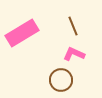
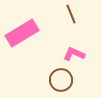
brown line: moved 2 px left, 12 px up
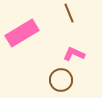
brown line: moved 2 px left, 1 px up
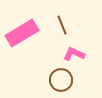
brown line: moved 7 px left, 12 px down
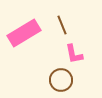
pink rectangle: moved 2 px right
pink L-shape: rotated 125 degrees counterclockwise
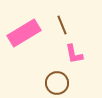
brown circle: moved 4 px left, 3 px down
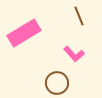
brown line: moved 17 px right, 9 px up
pink L-shape: rotated 30 degrees counterclockwise
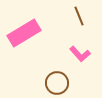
pink L-shape: moved 6 px right
